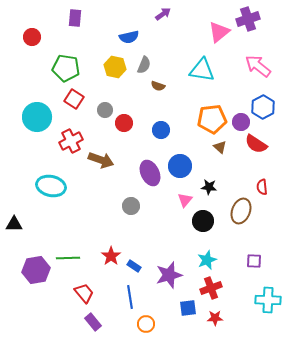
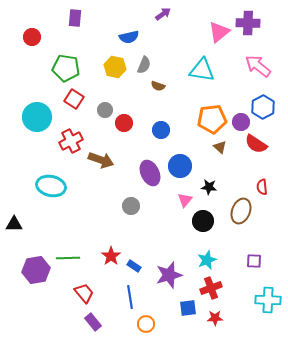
purple cross at (248, 19): moved 4 px down; rotated 20 degrees clockwise
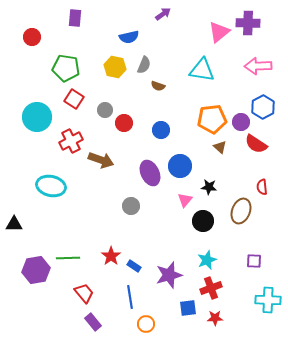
pink arrow at (258, 66): rotated 40 degrees counterclockwise
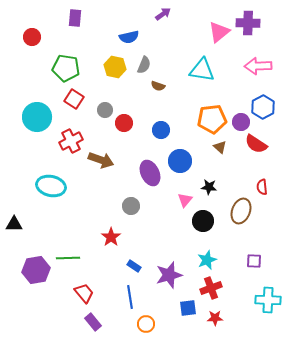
blue circle at (180, 166): moved 5 px up
red star at (111, 256): moved 19 px up
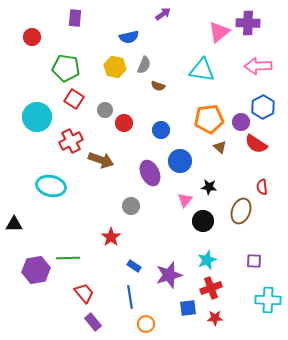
orange pentagon at (212, 119): moved 3 px left
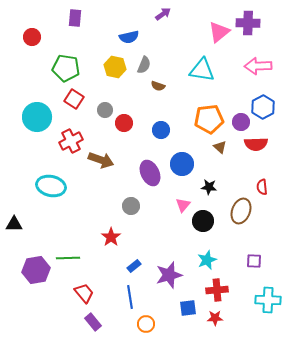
red semicircle at (256, 144): rotated 35 degrees counterclockwise
blue circle at (180, 161): moved 2 px right, 3 px down
pink triangle at (185, 200): moved 2 px left, 5 px down
blue rectangle at (134, 266): rotated 72 degrees counterclockwise
red cross at (211, 288): moved 6 px right, 2 px down; rotated 15 degrees clockwise
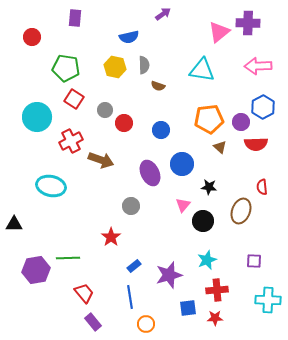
gray semicircle at (144, 65): rotated 24 degrees counterclockwise
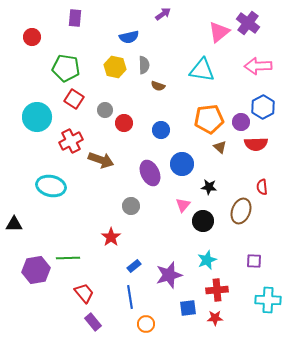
purple cross at (248, 23): rotated 35 degrees clockwise
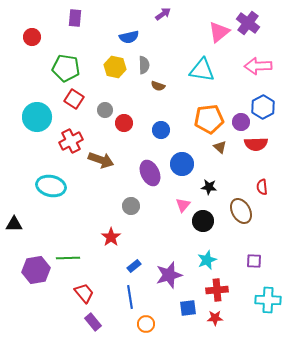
brown ellipse at (241, 211): rotated 50 degrees counterclockwise
